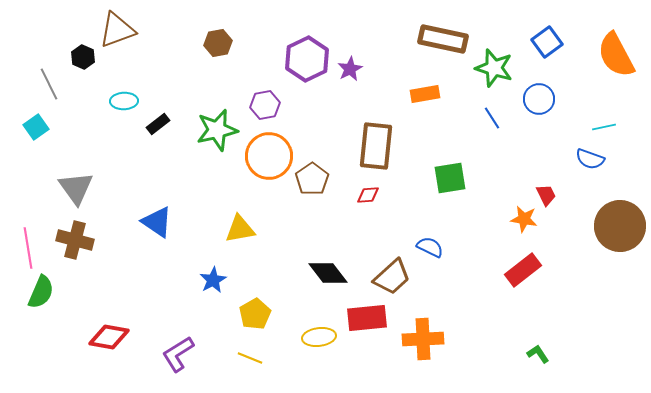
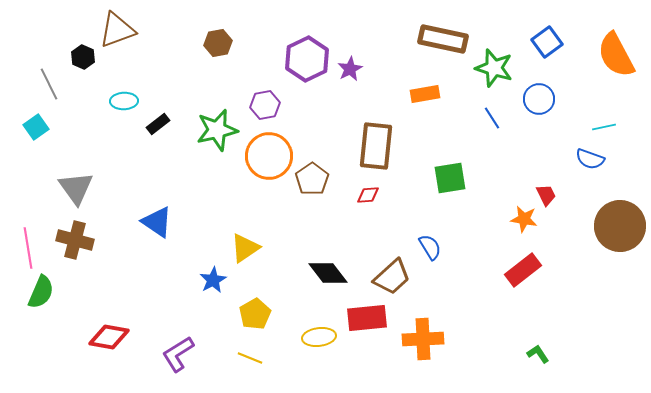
yellow triangle at (240, 229): moved 5 px right, 19 px down; rotated 24 degrees counterclockwise
blue semicircle at (430, 247): rotated 32 degrees clockwise
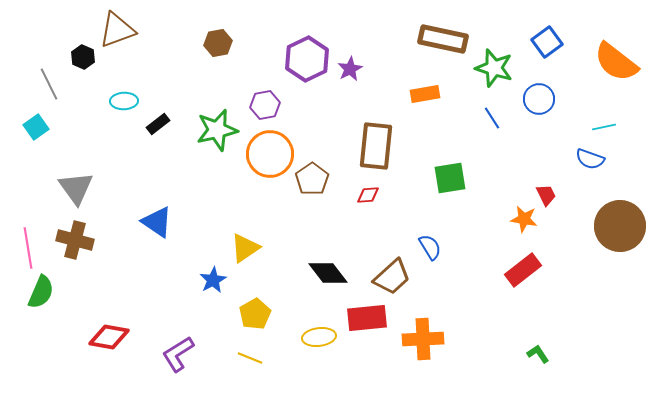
orange semicircle at (616, 55): moved 7 px down; rotated 24 degrees counterclockwise
orange circle at (269, 156): moved 1 px right, 2 px up
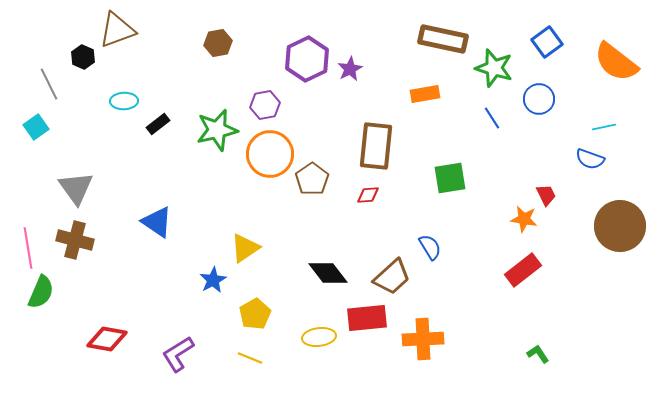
red diamond at (109, 337): moved 2 px left, 2 px down
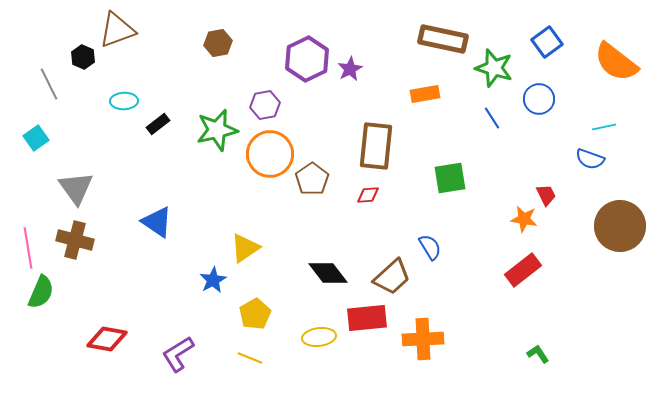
cyan square at (36, 127): moved 11 px down
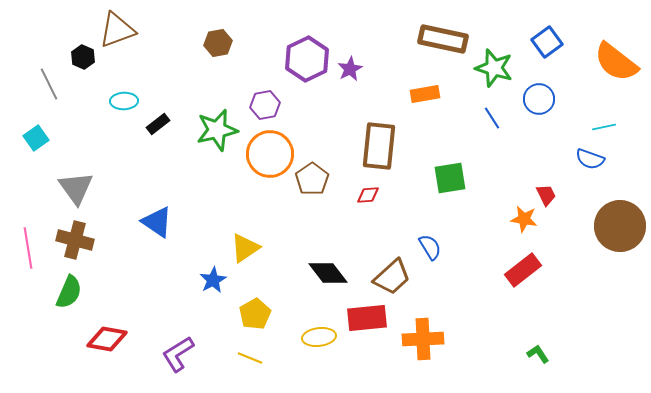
brown rectangle at (376, 146): moved 3 px right
green semicircle at (41, 292): moved 28 px right
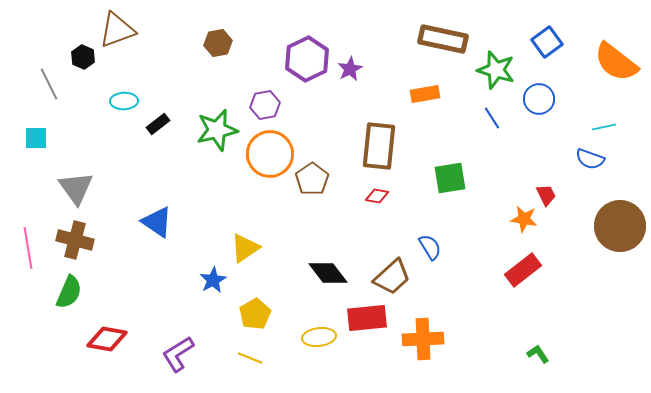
green star at (494, 68): moved 2 px right, 2 px down
cyan square at (36, 138): rotated 35 degrees clockwise
red diamond at (368, 195): moved 9 px right, 1 px down; rotated 15 degrees clockwise
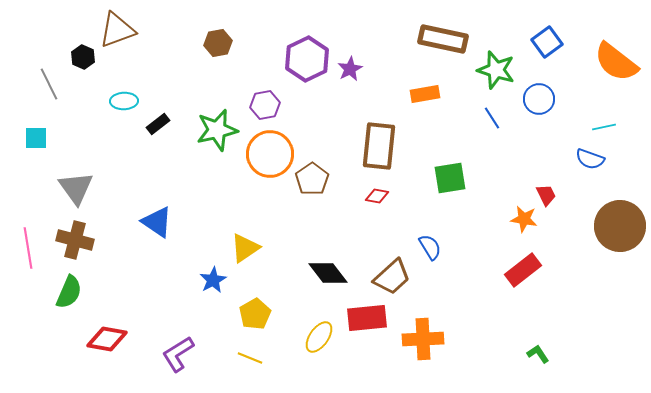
yellow ellipse at (319, 337): rotated 48 degrees counterclockwise
